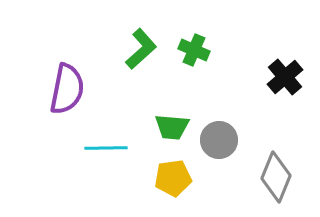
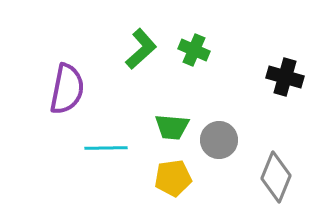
black cross: rotated 33 degrees counterclockwise
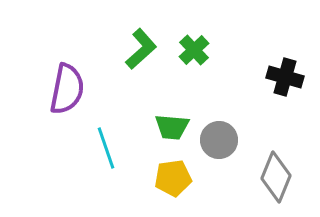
green cross: rotated 24 degrees clockwise
cyan line: rotated 72 degrees clockwise
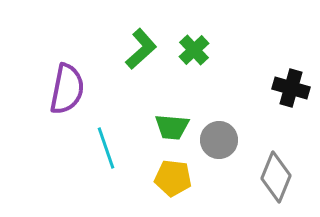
black cross: moved 6 px right, 11 px down
yellow pentagon: rotated 15 degrees clockwise
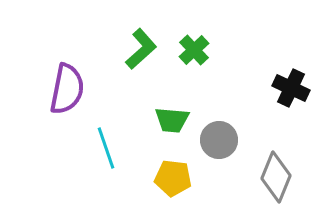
black cross: rotated 9 degrees clockwise
green trapezoid: moved 7 px up
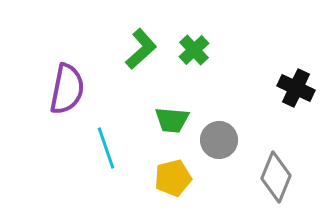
black cross: moved 5 px right
yellow pentagon: rotated 21 degrees counterclockwise
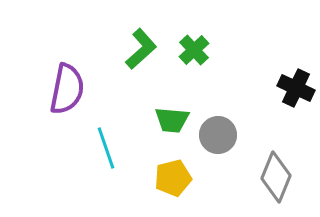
gray circle: moved 1 px left, 5 px up
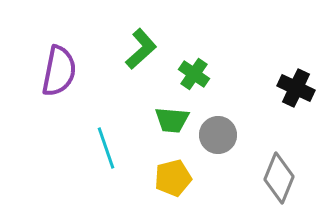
green cross: moved 24 px down; rotated 12 degrees counterclockwise
purple semicircle: moved 8 px left, 18 px up
gray diamond: moved 3 px right, 1 px down
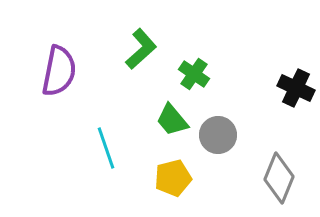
green trapezoid: rotated 45 degrees clockwise
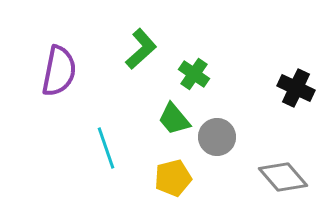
green trapezoid: moved 2 px right, 1 px up
gray circle: moved 1 px left, 2 px down
gray diamond: moved 4 px right, 1 px up; rotated 63 degrees counterclockwise
